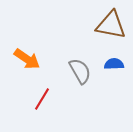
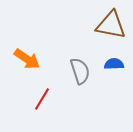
gray semicircle: rotated 12 degrees clockwise
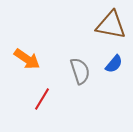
blue semicircle: rotated 132 degrees clockwise
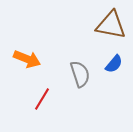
orange arrow: rotated 12 degrees counterclockwise
gray semicircle: moved 3 px down
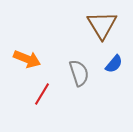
brown triangle: moved 9 px left; rotated 48 degrees clockwise
gray semicircle: moved 1 px left, 1 px up
red line: moved 5 px up
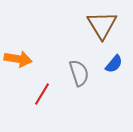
orange arrow: moved 9 px left; rotated 12 degrees counterclockwise
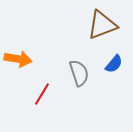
brown triangle: rotated 40 degrees clockwise
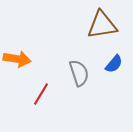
brown triangle: rotated 12 degrees clockwise
orange arrow: moved 1 px left
red line: moved 1 px left
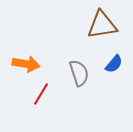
orange arrow: moved 9 px right, 5 px down
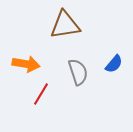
brown triangle: moved 37 px left
gray semicircle: moved 1 px left, 1 px up
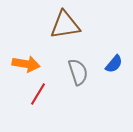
red line: moved 3 px left
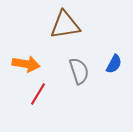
blue semicircle: rotated 12 degrees counterclockwise
gray semicircle: moved 1 px right, 1 px up
